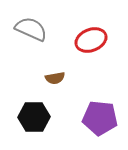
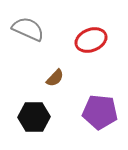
gray semicircle: moved 3 px left
brown semicircle: rotated 36 degrees counterclockwise
purple pentagon: moved 6 px up
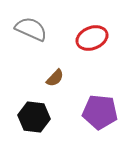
gray semicircle: moved 3 px right
red ellipse: moved 1 px right, 2 px up
black hexagon: rotated 8 degrees clockwise
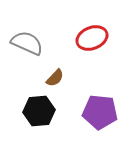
gray semicircle: moved 4 px left, 14 px down
black hexagon: moved 5 px right, 6 px up; rotated 12 degrees counterclockwise
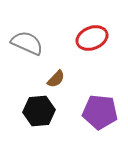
brown semicircle: moved 1 px right, 1 px down
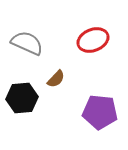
red ellipse: moved 1 px right, 2 px down
black hexagon: moved 17 px left, 13 px up
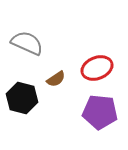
red ellipse: moved 4 px right, 28 px down
brown semicircle: rotated 12 degrees clockwise
black hexagon: rotated 20 degrees clockwise
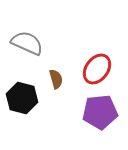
red ellipse: moved 1 px down; rotated 32 degrees counterclockwise
brown semicircle: rotated 72 degrees counterclockwise
purple pentagon: rotated 12 degrees counterclockwise
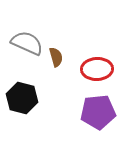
red ellipse: rotated 52 degrees clockwise
brown semicircle: moved 22 px up
purple pentagon: moved 2 px left
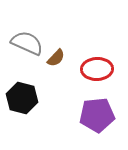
brown semicircle: moved 1 px down; rotated 60 degrees clockwise
purple pentagon: moved 1 px left, 3 px down
